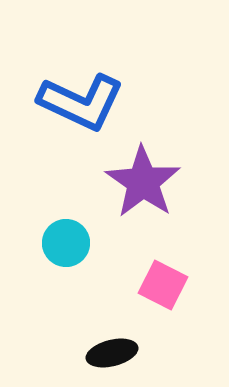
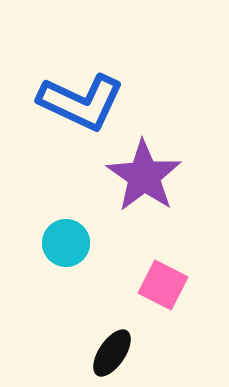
purple star: moved 1 px right, 6 px up
black ellipse: rotated 42 degrees counterclockwise
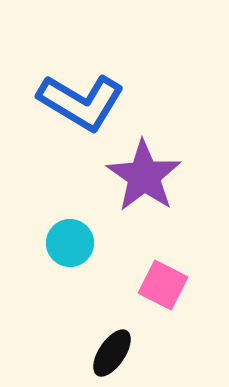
blue L-shape: rotated 6 degrees clockwise
cyan circle: moved 4 px right
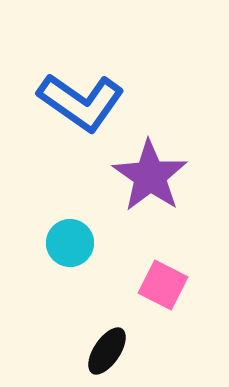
blue L-shape: rotated 4 degrees clockwise
purple star: moved 6 px right
black ellipse: moved 5 px left, 2 px up
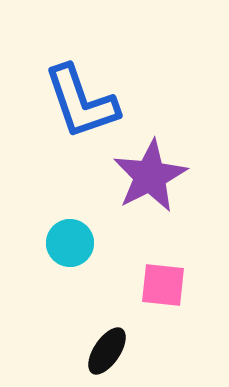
blue L-shape: rotated 36 degrees clockwise
purple star: rotated 10 degrees clockwise
pink square: rotated 21 degrees counterclockwise
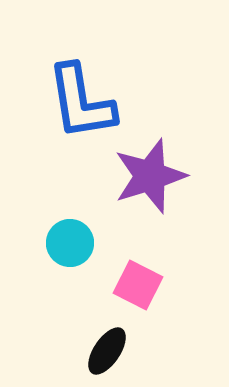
blue L-shape: rotated 10 degrees clockwise
purple star: rotated 10 degrees clockwise
pink square: moved 25 px left; rotated 21 degrees clockwise
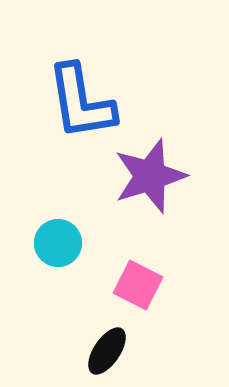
cyan circle: moved 12 px left
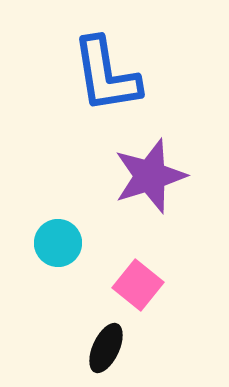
blue L-shape: moved 25 px right, 27 px up
pink square: rotated 12 degrees clockwise
black ellipse: moved 1 px left, 3 px up; rotated 9 degrees counterclockwise
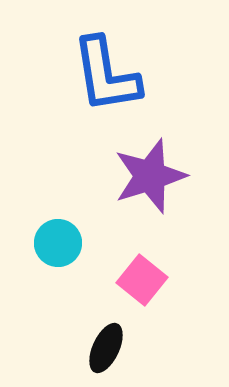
pink square: moved 4 px right, 5 px up
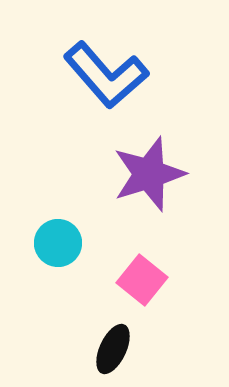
blue L-shape: rotated 32 degrees counterclockwise
purple star: moved 1 px left, 2 px up
black ellipse: moved 7 px right, 1 px down
